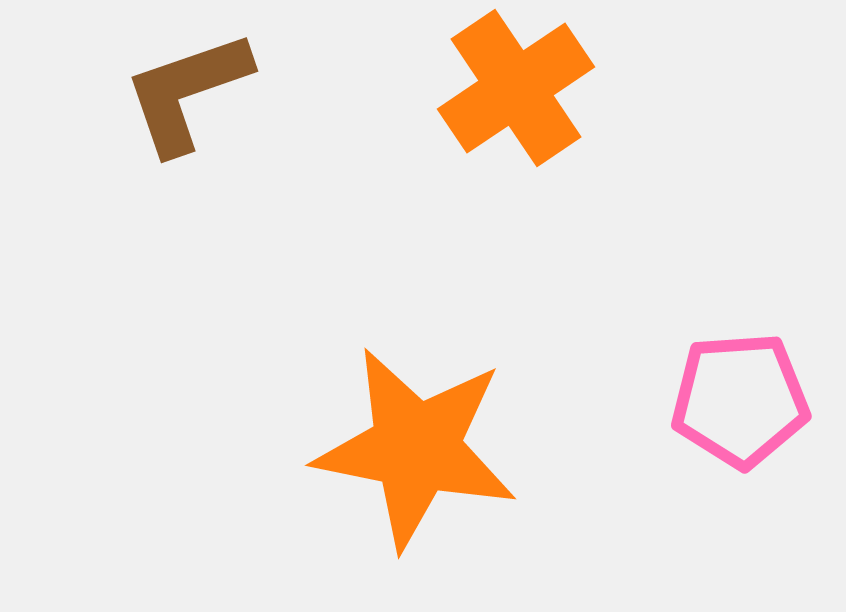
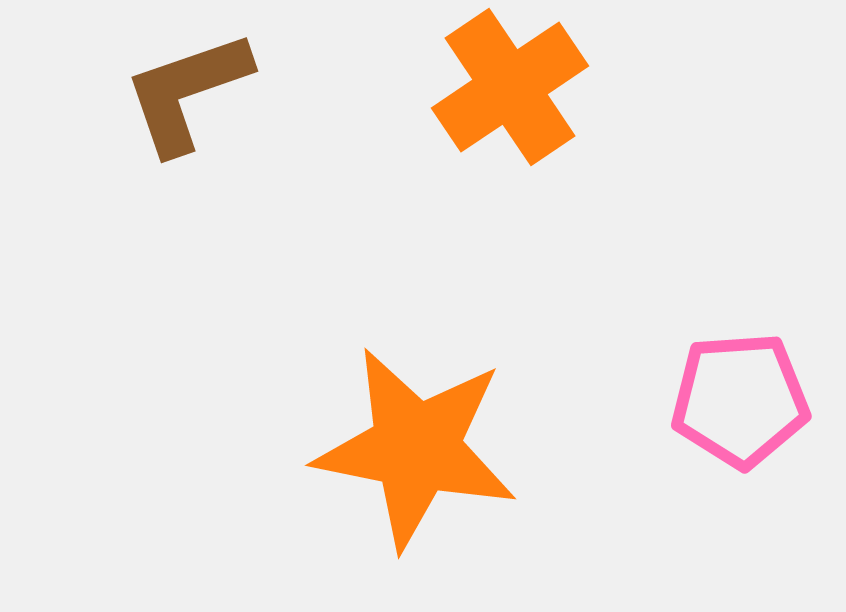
orange cross: moved 6 px left, 1 px up
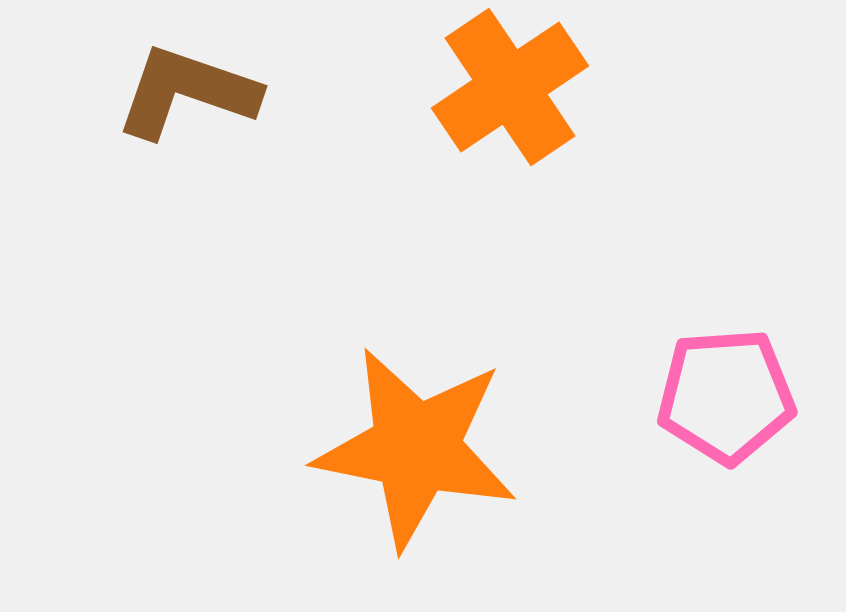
brown L-shape: rotated 38 degrees clockwise
pink pentagon: moved 14 px left, 4 px up
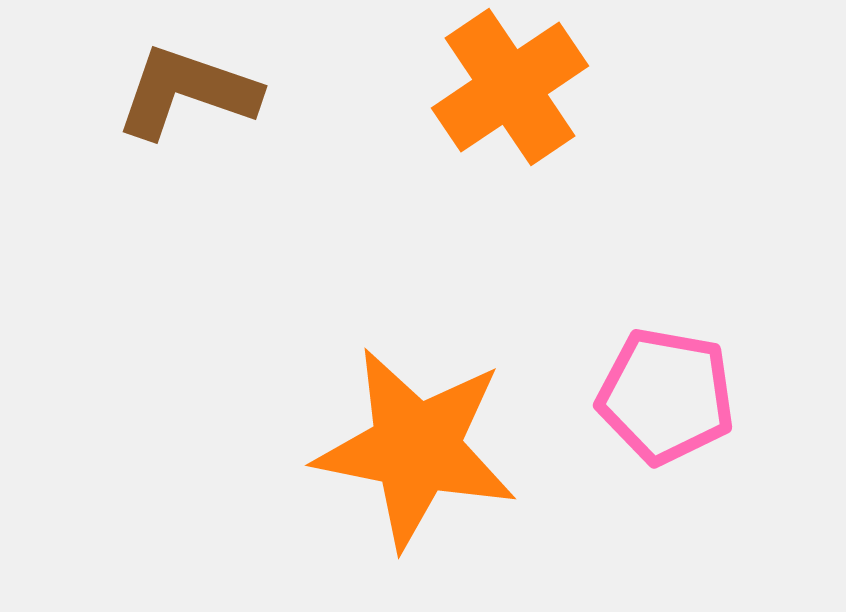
pink pentagon: moved 60 px left; rotated 14 degrees clockwise
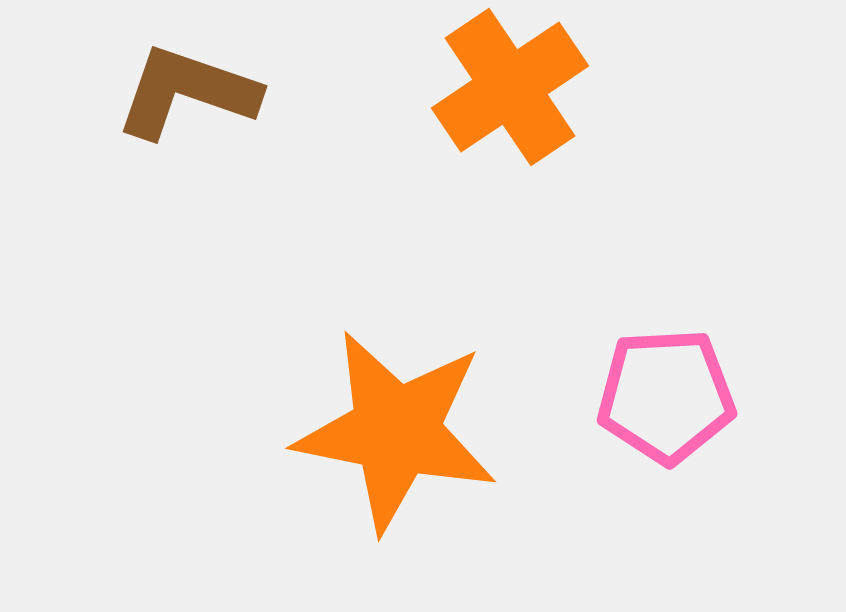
pink pentagon: rotated 13 degrees counterclockwise
orange star: moved 20 px left, 17 px up
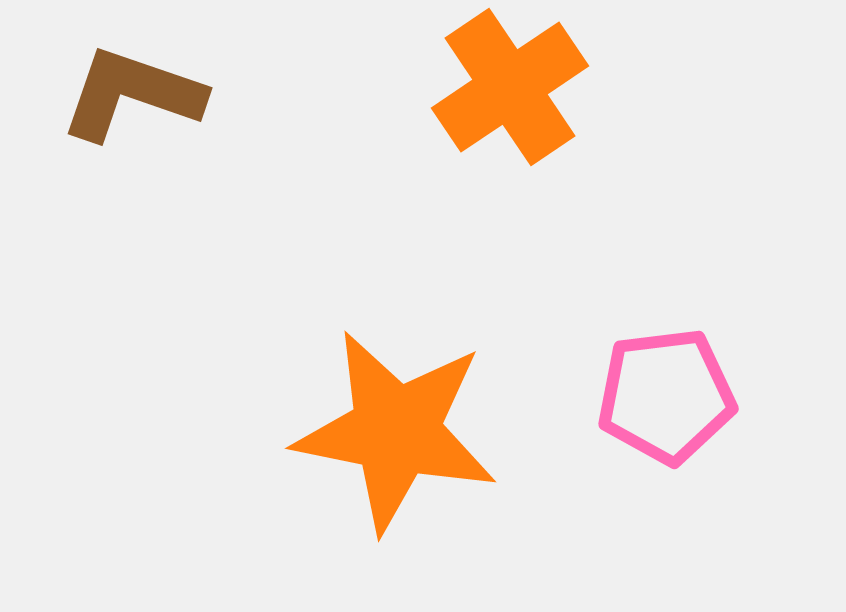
brown L-shape: moved 55 px left, 2 px down
pink pentagon: rotated 4 degrees counterclockwise
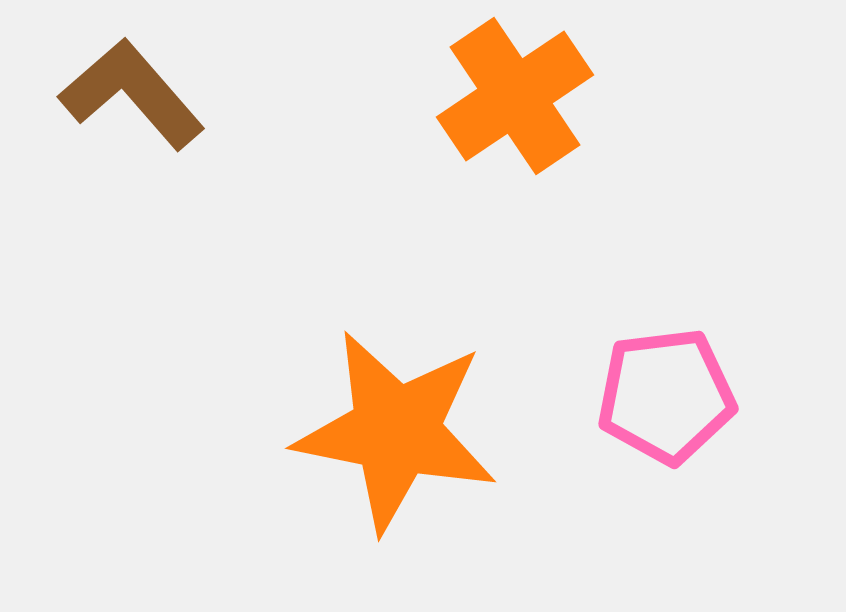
orange cross: moved 5 px right, 9 px down
brown L-shape: rotated 30 degrees clockwise
